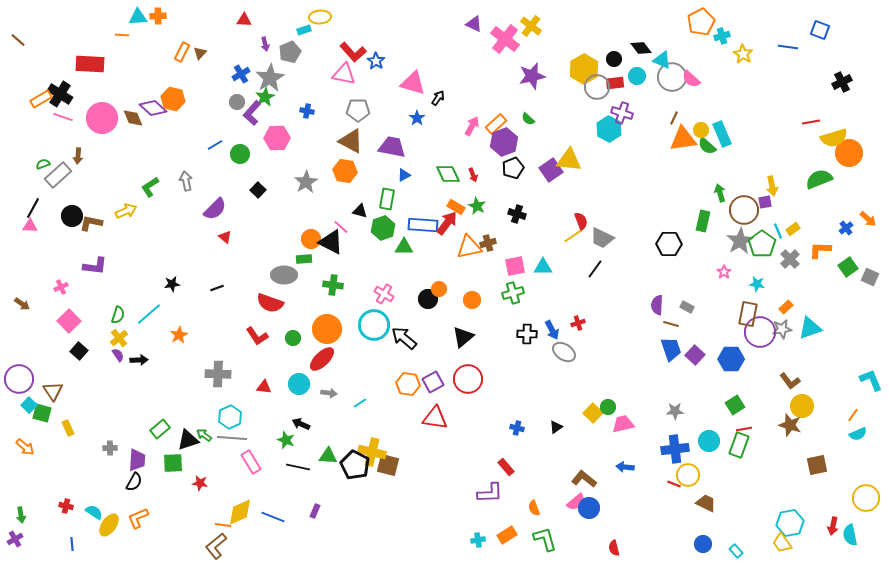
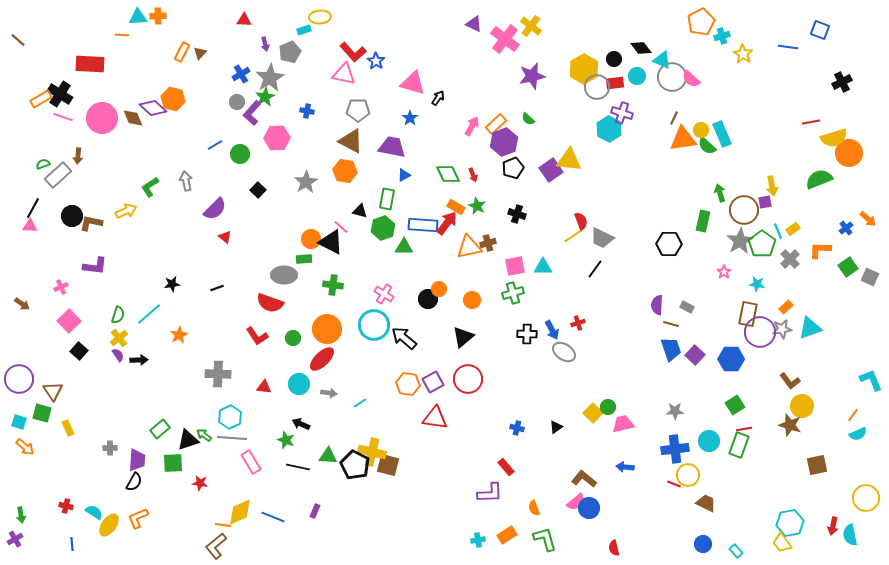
blue star at (417, 118): moved 7 px left
cyan square at (29, 405): moved 10 px left, 17 px down; rotated 28 degrees counterclockwise
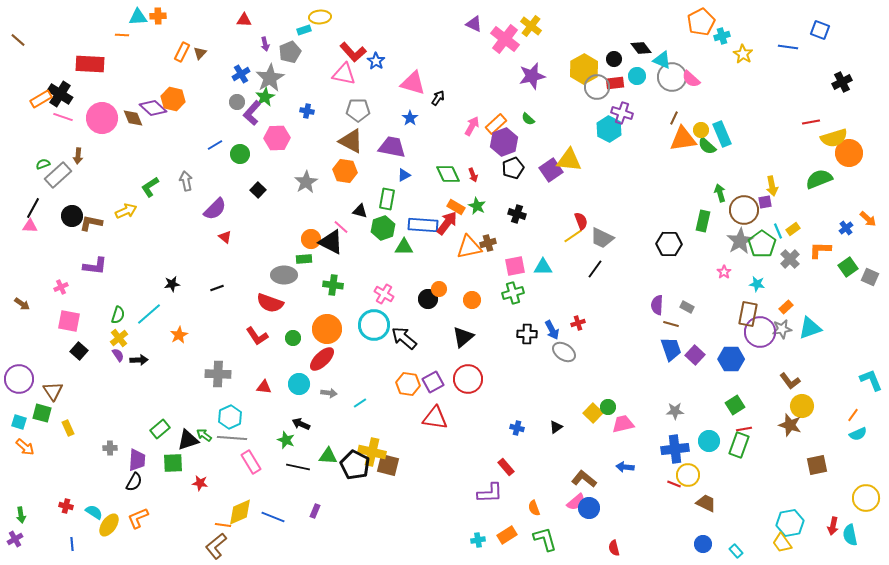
pink square at (69, 321): rotated 35 degrees counterclockwise
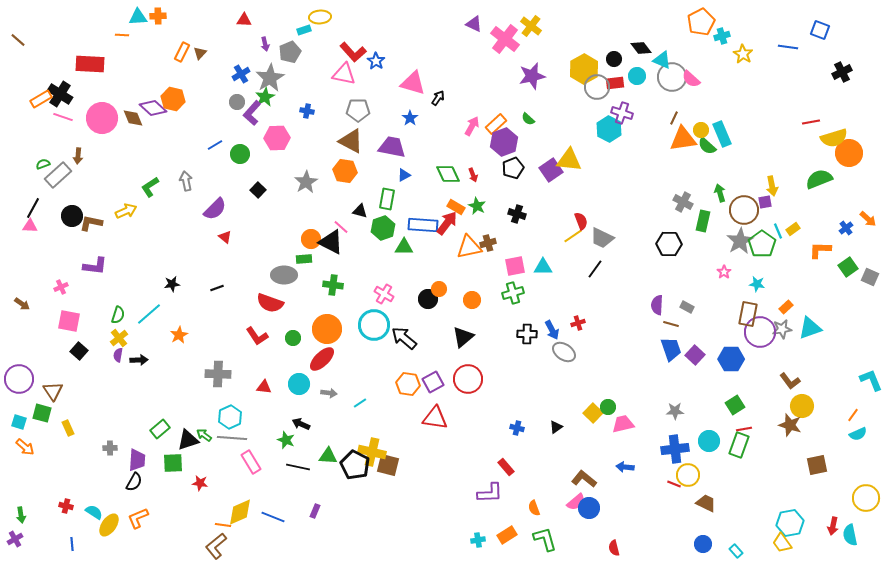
black cross at (842, 82): moved 10 px up
gray cross at (790, 259): moved 107 px left, 57 px up; rotated 18 degrees counterclockwise
purple semicircle at (118, 355): rotated 136 degrees counterclockwise
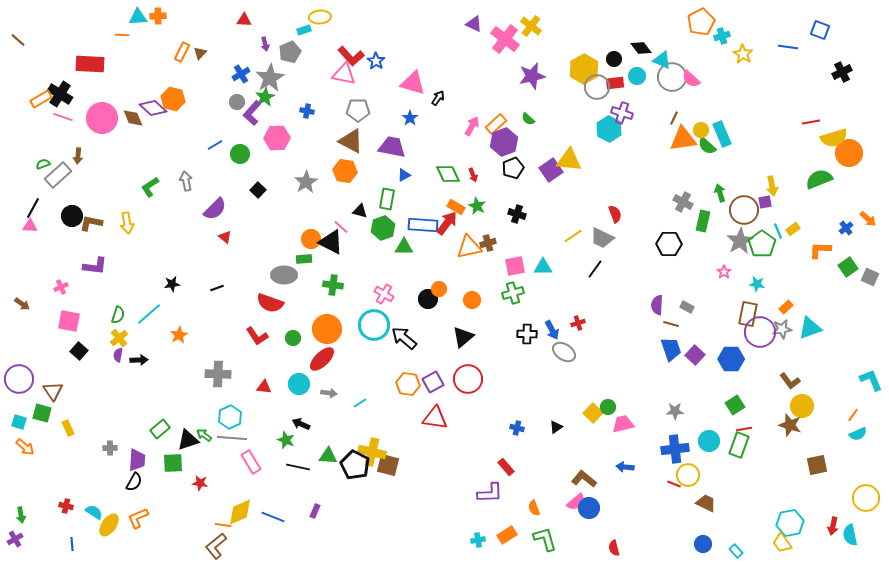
red L-shape at (353, 52): moved 2 px left, 4 px down
yellow arrow at (126, 211): moved 1 px right, 12 px down; rotated 105 degrees clockwise
red semicircle at (581, 221): moved 34 px right, 7 px up
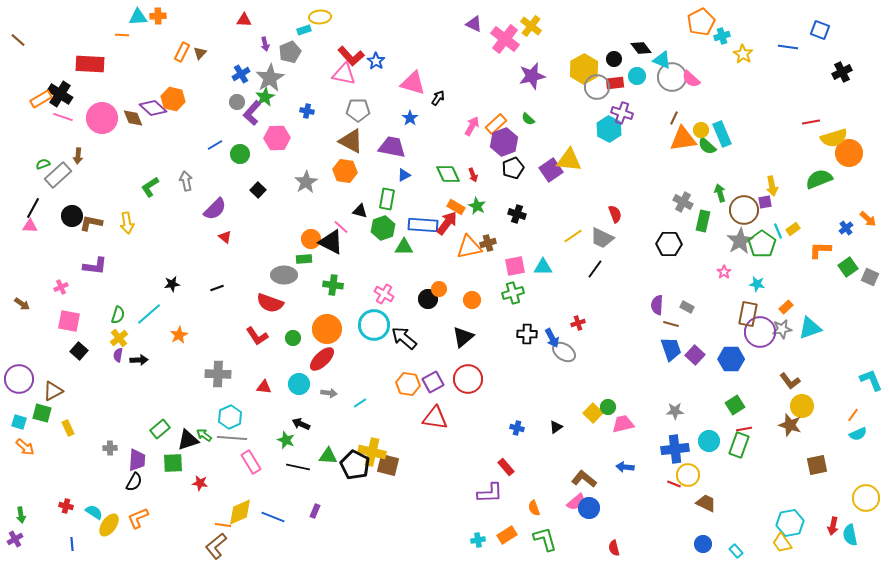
blue arrow at (552, 330): moved 8 px down
brown triangle at (53, 391): rotated 35 degrees clockwise
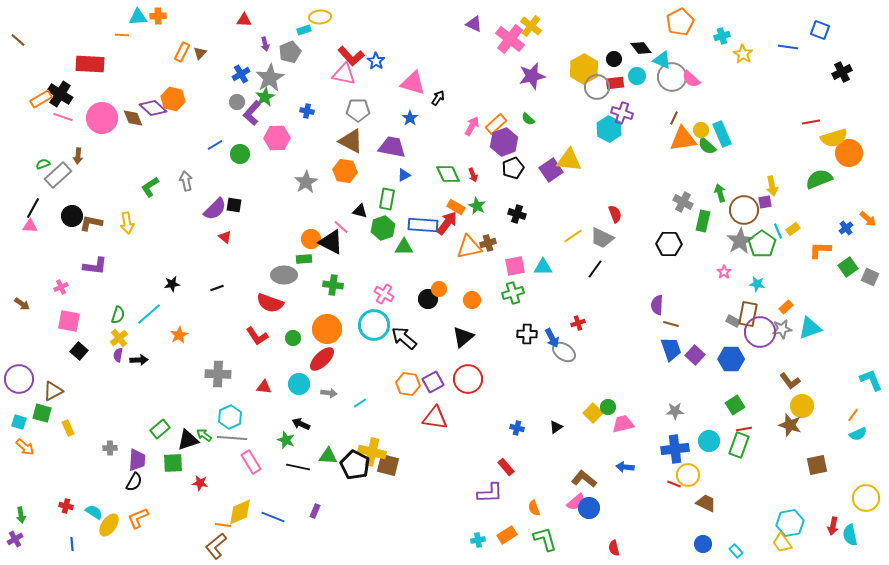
orange pentagon at (701, 22): moved 21 px left
pink cross at (505, 39): moved 5 px right
black square at (258, 190): moved 24 px left, 15 px down; rotated 35 degrees counterclockwise
gray rectangle at (687, 307): moved 46 px right, 14 px down
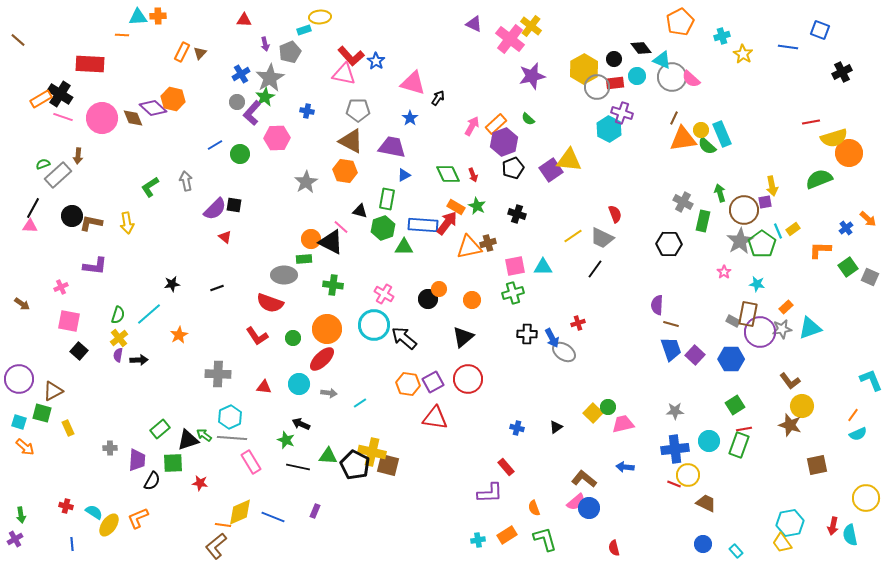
black semicircle at (134, 482): moved 18 px right, 1 px up
